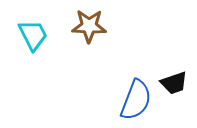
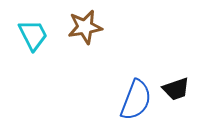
brown star: moved 4 px left, 1 px down; rotated 12 degrees counterclockwise
black trapezoid: moved 2 px right, 6 px down
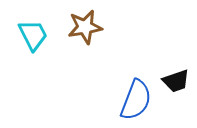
black trapezoid: moved 8 px up
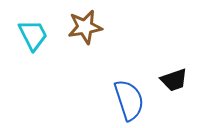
black trapezoid: moved 2 px left, 1 px up
blue semicircle: moved 7 px left; rotated 39 degrees counterclockwise
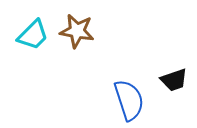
brown star: moved 8 px left, 4 px down; rotated 20 degrees clockwise
cyan trapezoid: rotated 72 degrees clockwise
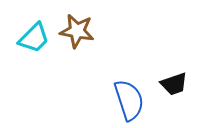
cyan trapezoid: moved 1 px right, 3 px down
black trapezoid: moved 4 px down
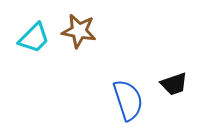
brown star: moved 2 px right
blue semicircle: moved 1 px left
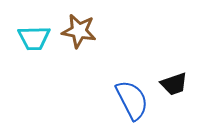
cyan trapezoid: rotated 44 degrees clockwise
blue semicircle: moved 4 px right; rotated 9 degrees counterclockwise
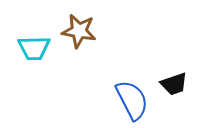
cyan trapezoid: moved 10 px down
